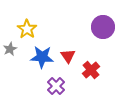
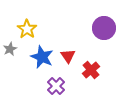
purple circle: moved 1 px right, 1 px down
blue star: rotated 20 degrees clockwise
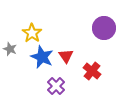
yellow star: moved 5 px right, 4 px down
gray star: rotated 24 degrees counterclockwise
red triangle: moved 2 px left
red cross: moved 1 px right, 1 px down; rotated 12 degrees counterclockwise
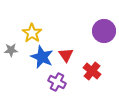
purple circle: moved 3 px down
gray star: moved 1 px right, 1 px down; rotated 24 degrees counterclockwise
red triangle: moved 1 px up
purple cross: moved 1 px right, 4 px up; rotated 18 degrees counterclockwise
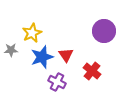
yellow star: rotated 12 degrees clockwise
blue star: rotated 30 degrees clockwise
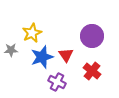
purple circle: moved 12 px left, 5 px down
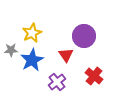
purple circle: moved 8 px left
blue star: moved 10 px left, 3 px down; rotated 10 degrees counterclockwise
red cross: moved 2 px right, 5 px down
purple cross: rotated 24 degrees clockwise
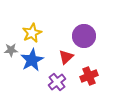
red triangle: moved 2 px down; rotated 21 degrees clockwise
red cross: moved 5 px left; rotated 30 degrees clockwise
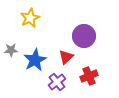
yellow star: moved 2 px left, 15 px up
blue star: moved 3 px right
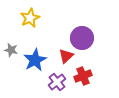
purple circle: moved 2 px left, 2 px down
gray star: rotated 16 degrees clockwise
red triangle: moved 1 px up
red cross: moved 6 px left
